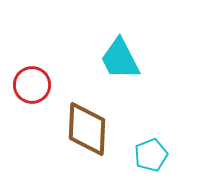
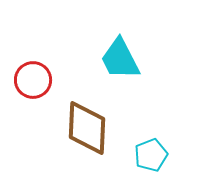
red circle: moved 1 px right, 5 px up
brown diamond: moved 1 px up
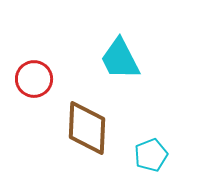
red circle: moved 1 px right, 1 px up
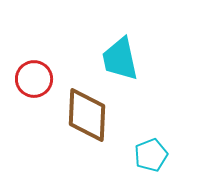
cyan trapezoid: rotated 15 degrees clockwise
brown diamond: moved 13 px up
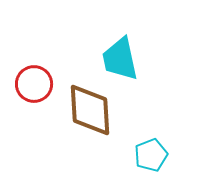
red circle: moved 5 px down
brown diamond: moved 3 px right, 5 px up; rotated 6 degrees counterclockwise
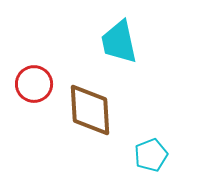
cyan trapezoid: moved 1 px left, 17 px up
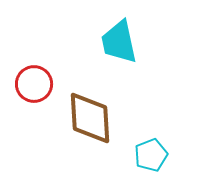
brown diamond: moved 8 px down
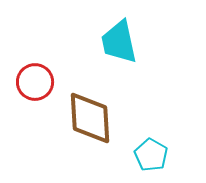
red circle: moved 1 px right, 2 px up
cyan pentagon: rotated 20 degrees counterclockwise
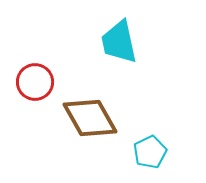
brown diamond: rotated 26 degrees counterclockwise
cyan pentagon: moved 1 px left, 3 px up; rotated 16 degrees clockwise
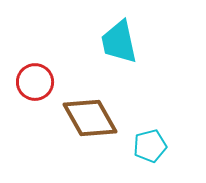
cyan pentagon: moved 6 px up; rotated 12 degrees clockwise
